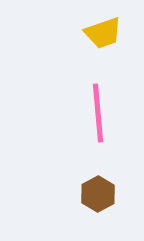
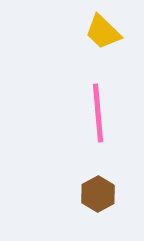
yellow trapezoid: moved 1 px up; rotated 63 degrees clockwise
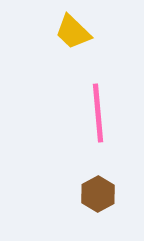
yellow trapezoid: moved 30 px left
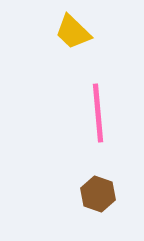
brown hexagon: rotated 12 degrees counterclockwise
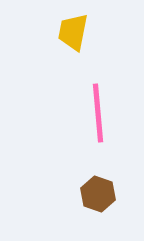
yellow trapezoid: rotated 57 degrees clockwise
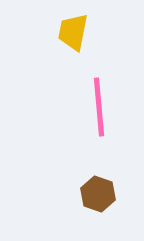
pink line: moved 1 px right, 6 px up
